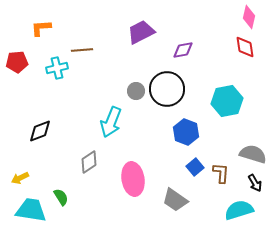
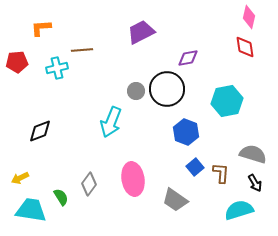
purple diamond: moved 5 px right, 8 px down
gray diamond: moved 22 px down; rotated 20 degrees counterclockwise
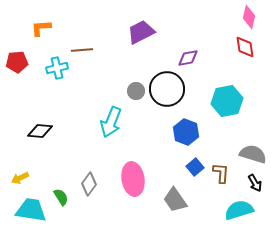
black diamond: rotated 25 degrees clockwise
gray trapezoid: rotated 20 degrees clockwise
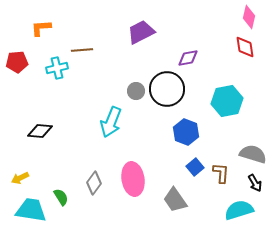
gray diamond: moved 5 px right, 1 px up
